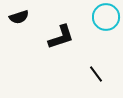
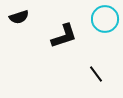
cyan circle: moved 1 px left, 2 px down
black L-shape: moved 3 px right, 1 px up
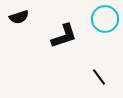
black line: moved 3 px right, 3 px down
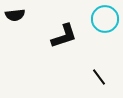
black semicircle: moved 4 px left, 2 px up; rotated 12 degrees clockwise
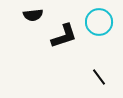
black semicircle: moved 18 px right
cyan circle: moved 6 px left, 3 px down
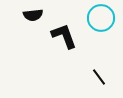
cyan circle: moved 2 px right, 4 px up
black L-shape: rotated 92 degrees counterclockwise
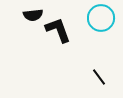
black L-shape: moved 6 px left, 6 px up
